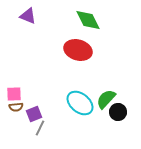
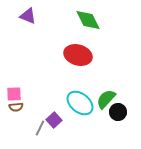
red ellipse: moved 5 px down
purple square: moved 20 px right, 6 px down; rotated 21 degrees counterclockwise
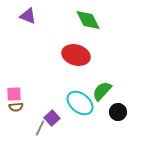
red ellipse: moved 2 px left
green semicircle: moved 4 px left, 8 px up
purple square: moved 2 px left, 2 px up
